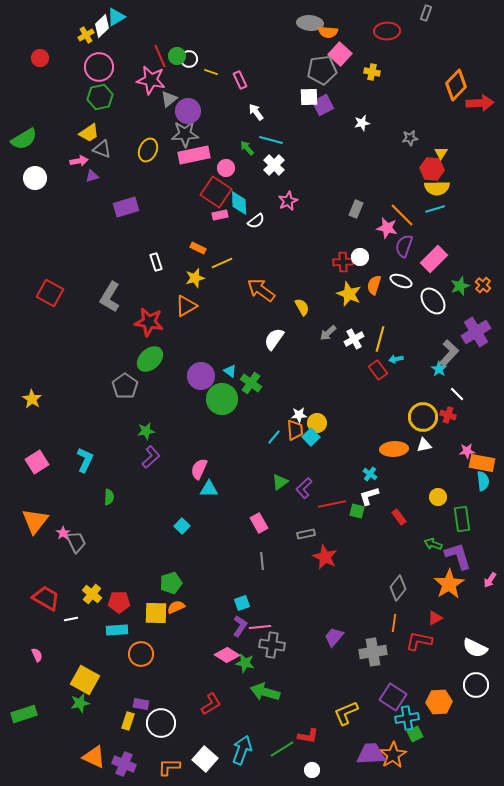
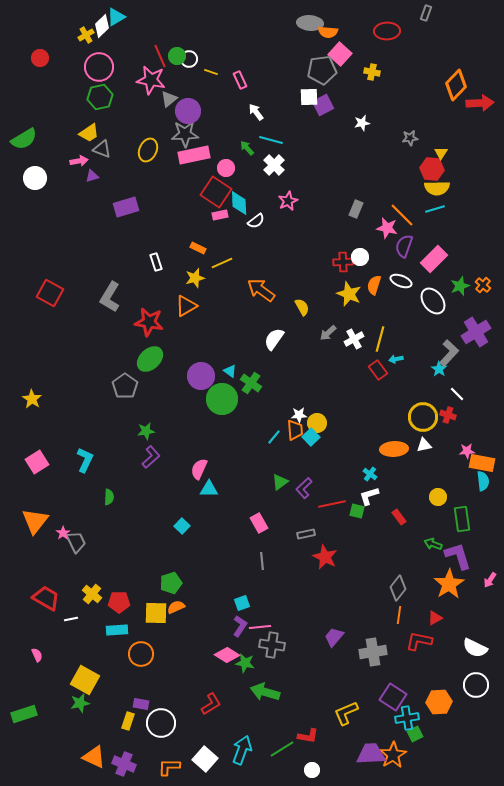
orange line at (394, 623): moved 5 px right, 8 px up
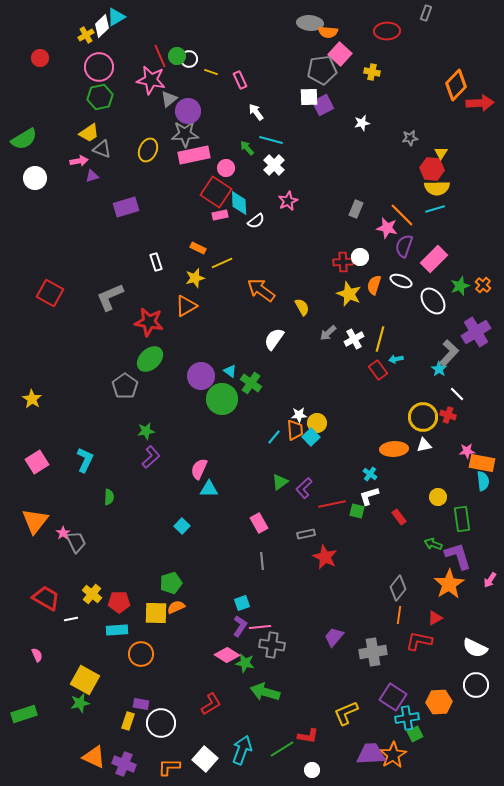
gray L-shape at (110, 297): rotated 36 degrees clockwise
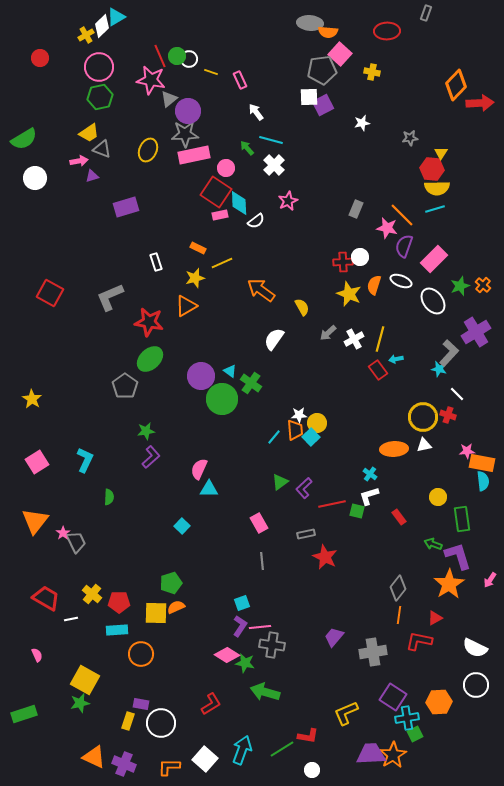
cyan star at (439, 369): rotated 21 degrees counterclockwise
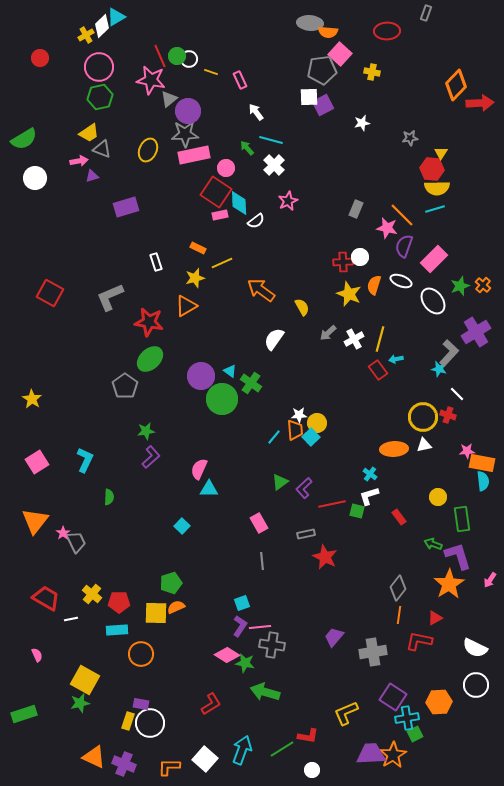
white circle at (161, 723): moved 11 px left
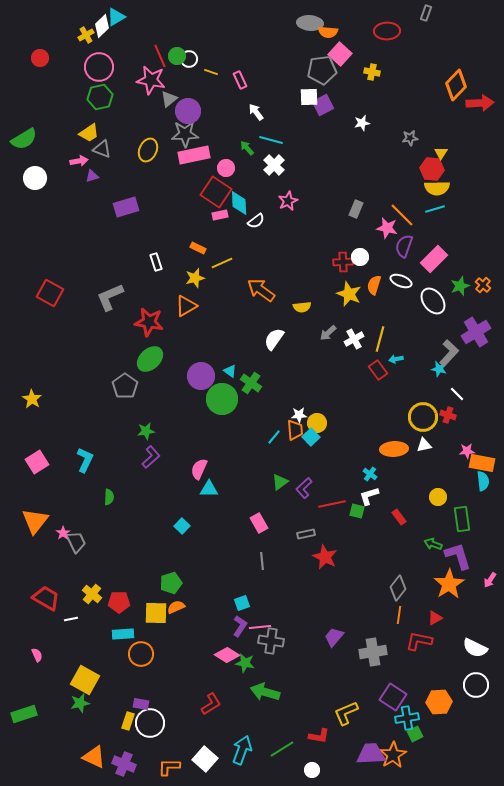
yellow semicircle at (302, 307): rotated 114 degrees clockwise
cyan rectangle at (117, 630): moved 6 px right, 4 px down
gray cross at (272, 645): moved 1 px left, 4 px up
red L-shape at (308, 736): moved 11 px right
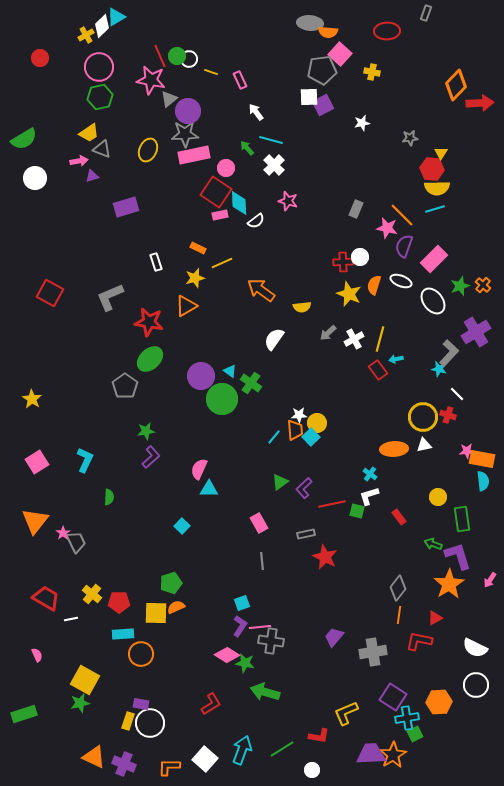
pink star at (288, 201): rotated 30 degrees counterclockwise
orange rectangle at (482, 463): moved 4 px up
